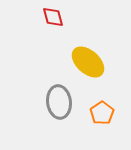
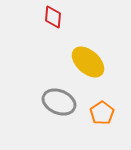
red diamond: rotated 20 degrees clockwise
gray ellipse: rotated 60 degrees counterclockwise
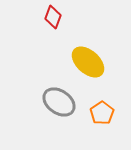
red diamond: rotated 15 degrees clockwise
gray ellipse: rotated 12 degrees clockwise
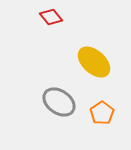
red diamond: moved 2 px left; rotated 60 degrees counterclockwise
yellow ellipse: moved 6 px right
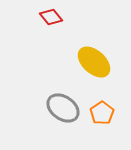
gray ellipse: moved 4 px right, 6 px down
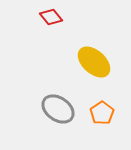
gray ellipse: moved 5 px left, 1 px down
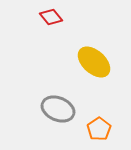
gray ellipse: rotated 12 degrees counterclockwise
orange pentagon: moved 3 px left, 16 px down
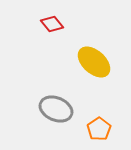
red diamond: moved 1 px right, 7 px down
gray ellipse: moved 2 px left
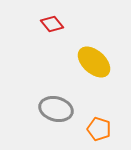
gray ellipse: rotated 8 degrees counterclockwise
orange pentagon: rotated 20 degrees counterclockwise
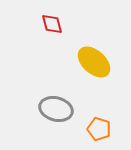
red diamond: rotated 25 degrees clockwise
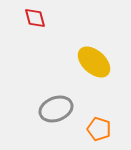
red diamond: moved 17 px left, 6 px up
gray ellipse: rotated 36 degrees counterclockwise
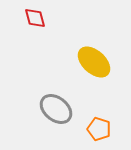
gray ellipse: rotated 60 degrees clockwise
